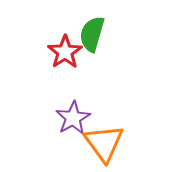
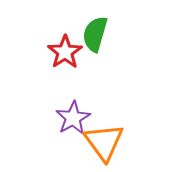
green semicircle: moved 3 px right
orange triangle: moved 1 px up
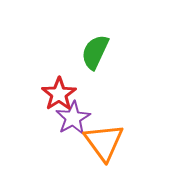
green semicircle: moved 18 px down; rotated 9 degrees clockwise
red star: moved 6 px left, 42 px down
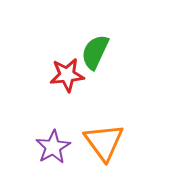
red star: moved 8 px right, 19 px up; rotated 28 degrees clockwise
purple star: moved 20 px left, 29 px down
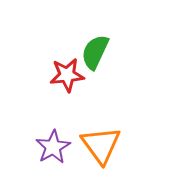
orange triangle: moved 3 px left, 3 px down
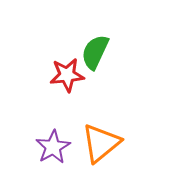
orange triangle: moved 2 px up; rotated 27 degrees clockwise
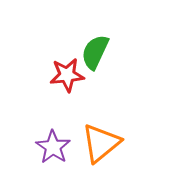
purple star: rotated 8 degrees counterclockwise
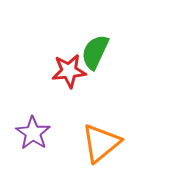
red star: moved 2 px right, 4 px up
purple star: moved 20 px left, 14 px up
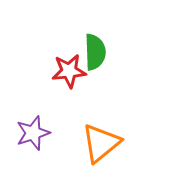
green semicircle: rotated 153 degrees clockwise
purple star: rotated 20 degrees clockwise
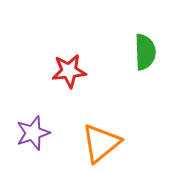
green semicircle: moved 50 px right
